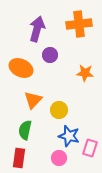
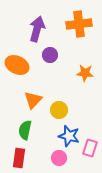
orange ellipse: moved 4 px left, 3 px up
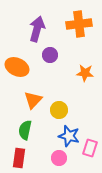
orange ellipse: moved 2 px down
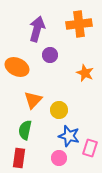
orange star: rotated 18 degrees clockwise
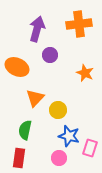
orange triangle: moved 2 px right, 2 px up
yellow circle: moved 1 px left
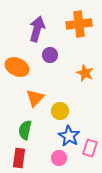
yellow circle: moved 2 px right, 1 px down
blue star: rotated 15 degrees clockwise
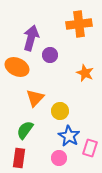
purple arrow: moved 6 px left, 9 px down
green semicircle: rotated 24 degrees clockwise
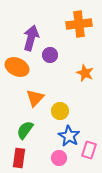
pink rectangle: moved 1 px left, 2 px down
